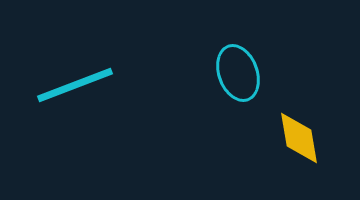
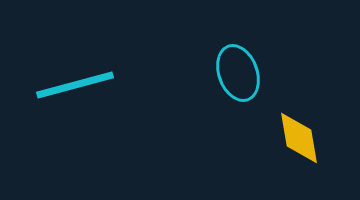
cyan line: rotated 6 degrees clockwise
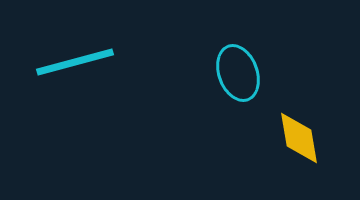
cyan line: moved 23 px up
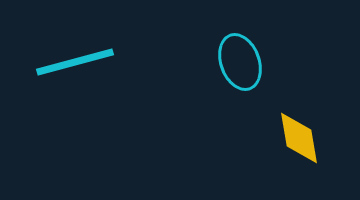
cyan ellipse: moved 2 px right, 11 px up
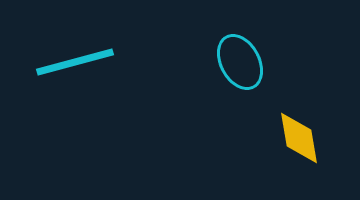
cyan ellipse: rotated 8 degrees counterclockwise
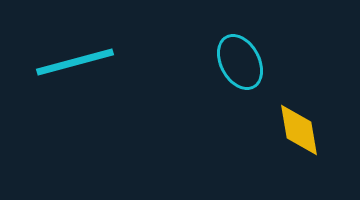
yellow diamond: moved 8 px up
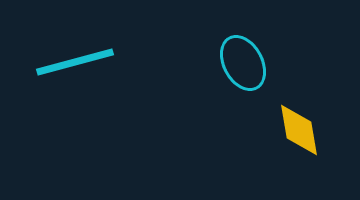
cyan ellipse: moved 3 px right, 1 px down
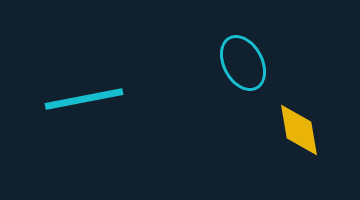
cyan line: moved 9 px right, 37 px down; rotated 4 degrees clockwise
